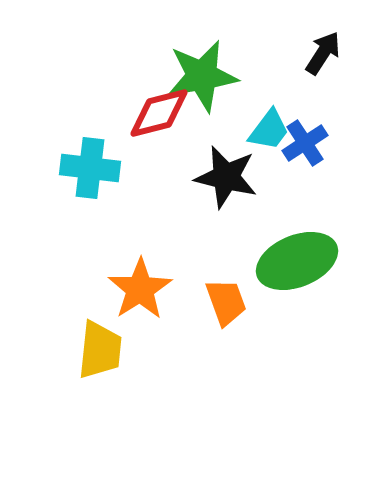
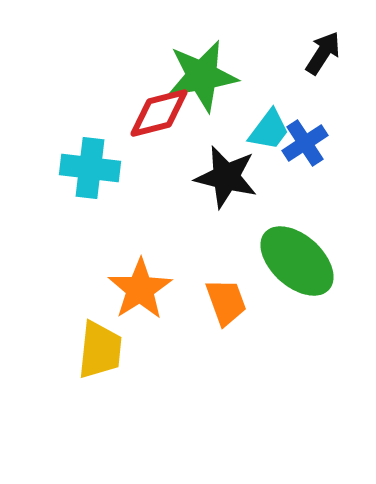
green ellipse: rotated 64 degrees clockwise
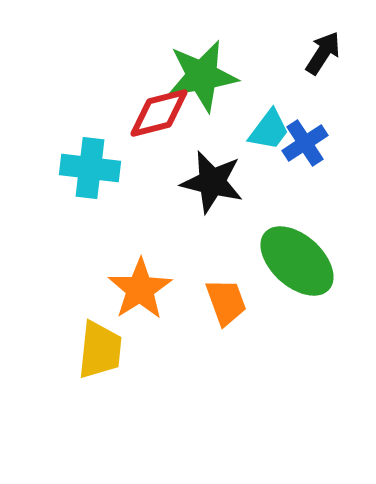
black star: moved 14 px left, 5 px down
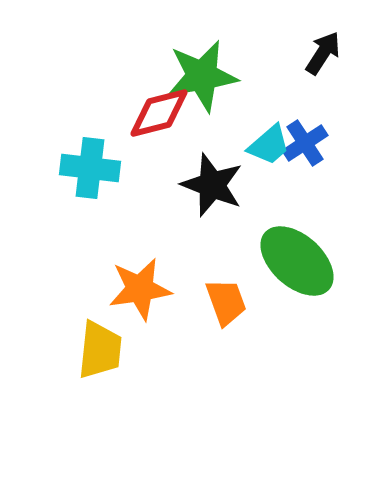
cyan trapezoid: moved 15 px down; rotated 12 degrees clockwise
black star: moved 3 px down; rotated 8 degrees clockwise
orange star: rotated 24 degrees clockwise
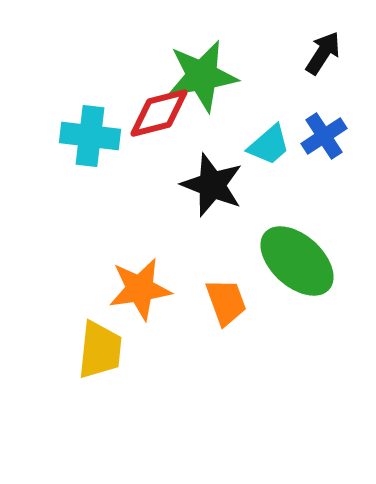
blue cross: moved 19 px right, 7 px up
cyan cross: moved 32 px up
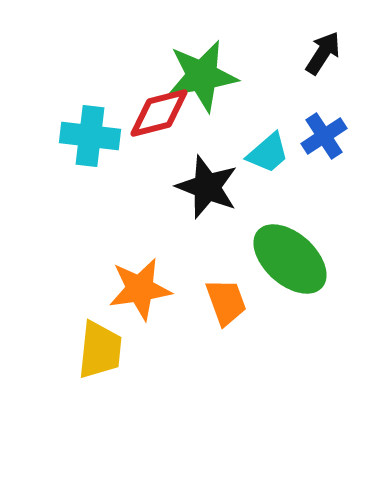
cyan trapezoid: moved 1 px left, 8 px down
black star: moved 5 px left, 2 px down
green ellipse: moved 7 px left, 2 px up
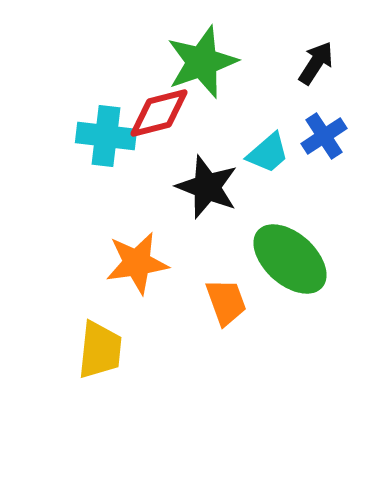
black arrow: moved 7 px left, 10 px down
green star: moved 14 px up; rotated 10 degrees counterclockwise
cyan cross: moved 16 px right
orange star: moved 3 px left, 26 px up
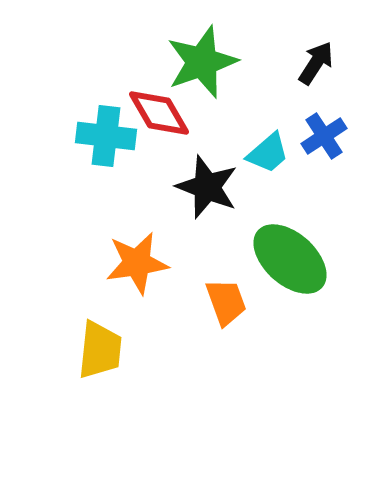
red diamond: rotated 74 degrees clockwise
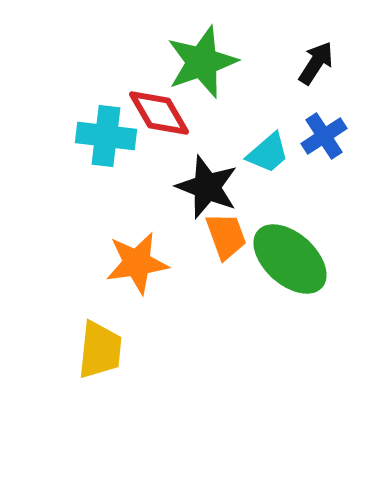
orange trapezoid: moved 66 px up
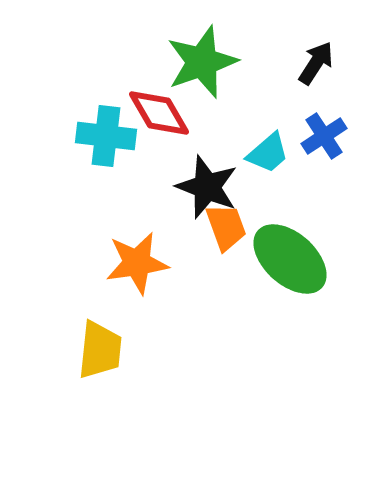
orange trapezoid: moved 9 px up
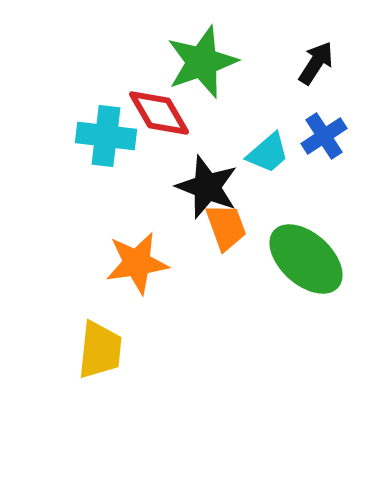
green ellipse: moved 16 px right
